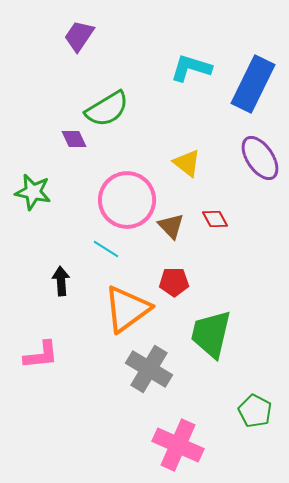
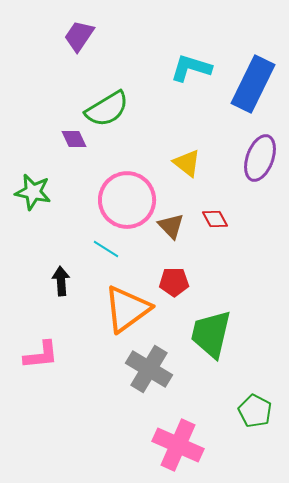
purple ellipse: rotated 54 degrees clockwise
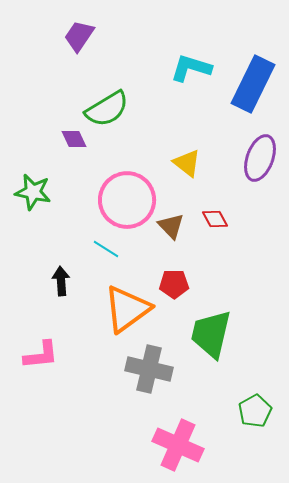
red pentagon: moved 2 px down
gray cross: rotated 18 degrees counterclockwise
green pentagon: rotated 16 degrees clockwise
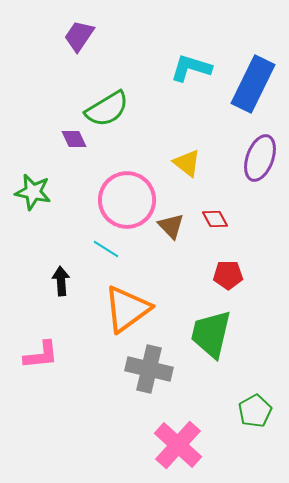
red pentagon: moved 54 px right, 9 px up
pink cross: rotated 18 degrees clockwise
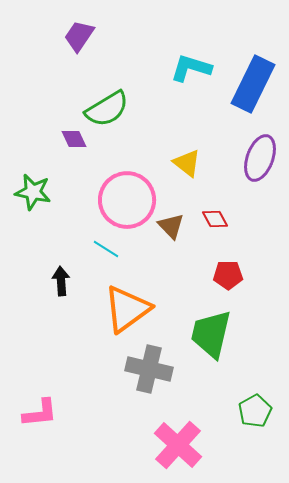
pink L-shape: moved 1 px left, 58 px down
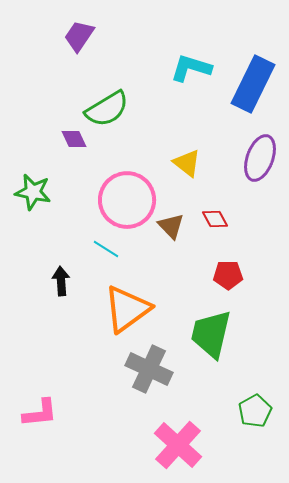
gray cross: rotated 12 degrees clockwise
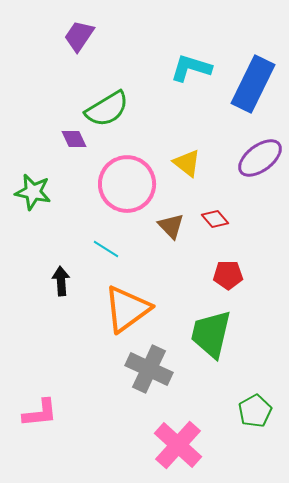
purple ellipse: rotated 33 degrees clockwise
pink circle: moved 16 px up
red diamond: rotated 12 degrees counterclockwise
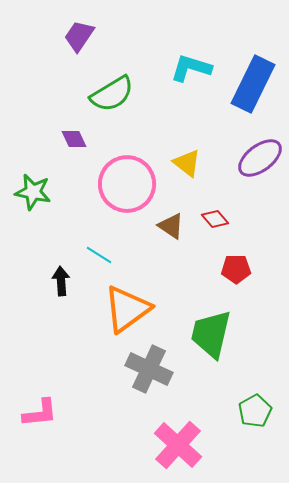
green semicircle: moved 5 px right, 15 px up
brown triangle: rotated 12 degrees counterclockwise
cyan line: moved 7 px left, 6 px down
red pentagon: moved 8 px right, 6 px up
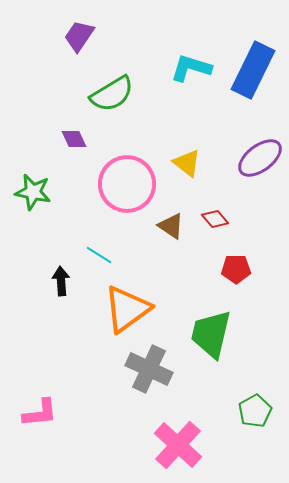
blue rectangle: moved 14 px up
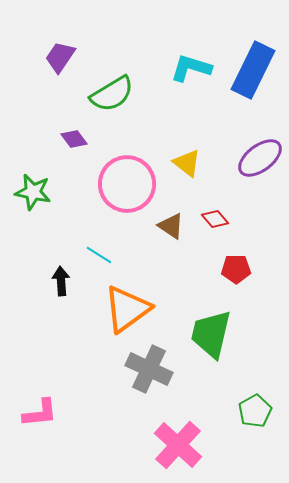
purple trapezoid: moved 19 px left, 21 px down
purple diamond: rotated 12 degrees counterclockwise
